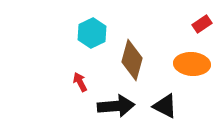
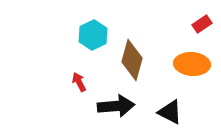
cyan hexagon: moved 1 px right, 2 px down
red arrow: moved 1 px left
black triangle: moved 5 px right, 6 px down
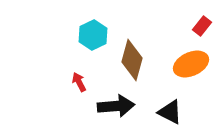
red rectangle: moved 2 px down; rotated 18 degrees counterclockwise
orange ellipse: moved 1 px left; rotated 28 degrees counterclockwise
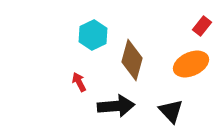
black triangle: moved 1 px right, 1 px up; rotated 20 degrees clockwise
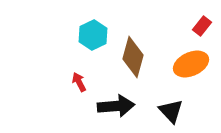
brown diamond: moved 1 px right, 3 px up
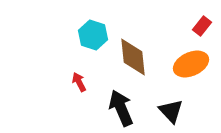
cyan hexagon: rotated 16 degrees counterclockwise
brown diamond: rotated 21 degrees counterclockwise
black arrow: moved 5 px right, 2 px down; rotated 108 degrees counterclockwise
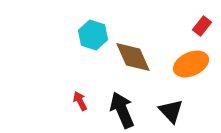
brown diamond: rotated 18 degrees counterclockwise
red arrow: moved 1 px right, 19 px down
black arrow: moved 1 px right, 2 px down
